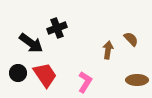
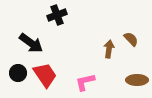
black cross: moved 13 px up
brown arrow: moved 1 px right, 1 px up
pink L-shape: rotated 135 degrees counterclockwise
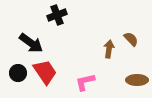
red trapezoid: moved 3 px up
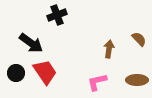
brown semicircle: moved 8 px right
black circle: moved 2 px left
pink L-shape: moved 12 px right
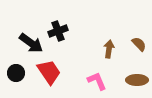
black cross: moved 1 px right, 16 px down
brown semicircle: moved 5 px down
red trapezoid: moved 4 px right
pink L-shape: moved 1 px up; rotated 80 degrees clockwise
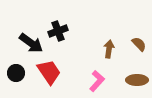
pink L-shape: rotated 65 degrees clockwise
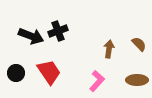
black arrow: moved 7 px up; rotated 15 degrees counterclockwise
